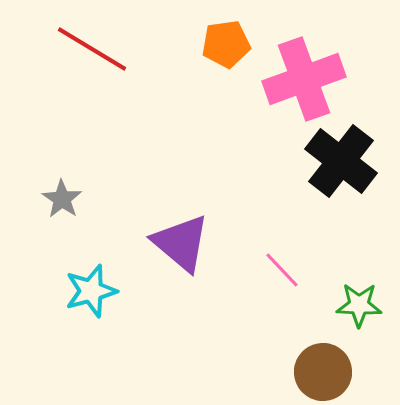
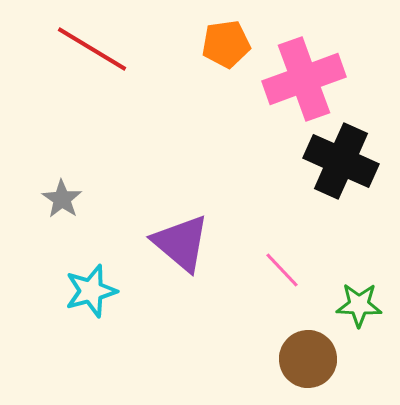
black cross: rotated 14 degrees counterclockwise
brown circle: moved 15 px left, 13 px up
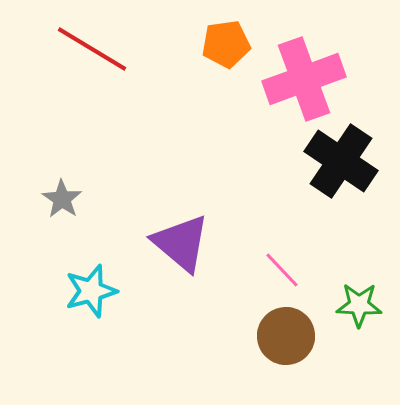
black cross: rotated 10 degrees clockwise
brown circle: moved 22 px left, 23 px up
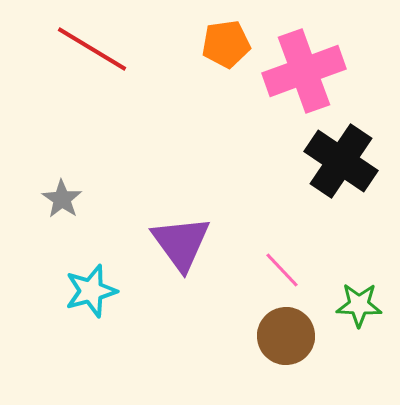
pink cross: moved 8 px up
purple triangle: rotated 14 degrees clockwise
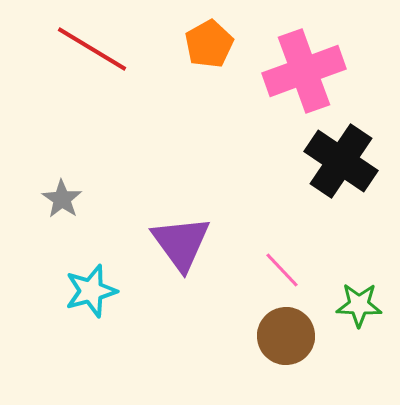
orange pentagon: moved 17 px left; rotated 21 degrees counterclockwise
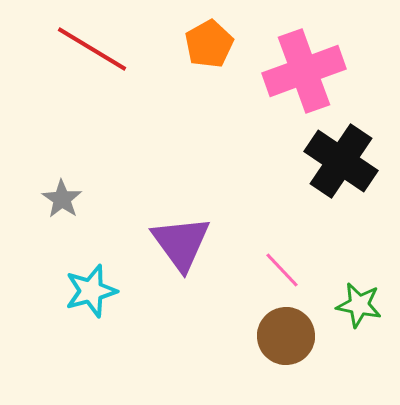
green star: rotated 9 degrees clockwise
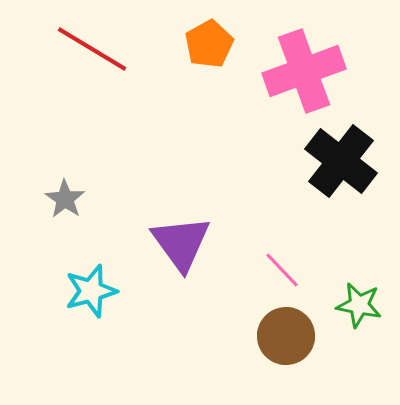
black cross: rotated 4 degrees clockwise
gray star: moved 3 px right
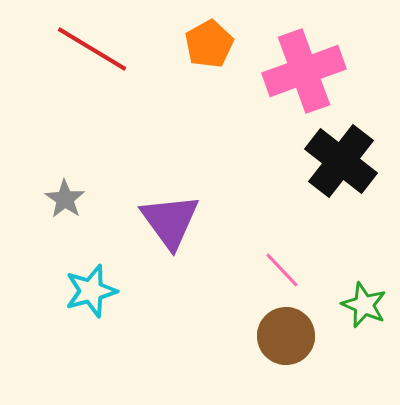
purple triangle: moved 11 px left, 22 px up
green star: moved 5 px right; rotated 12 degrees clockwise
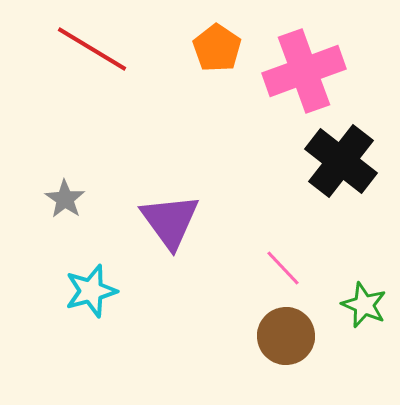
orange pentagon: moved 8 px right, 4 px down; rotated 9 degrees counterclockwise
pink line: moved 1 px right, 2 px up
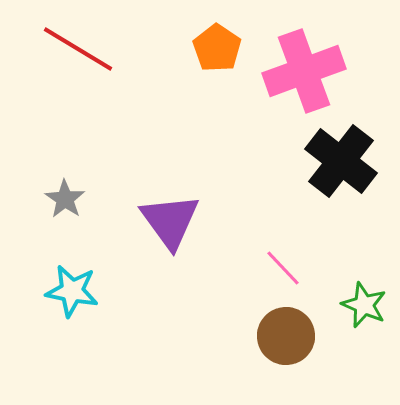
red line: moved 14 px left
cyan star: moved 19 px left; rotated 26 degrees clockwise
